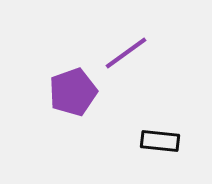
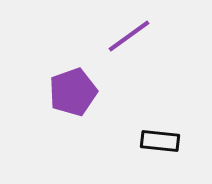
purple line: moved 3 px right, 17 px up
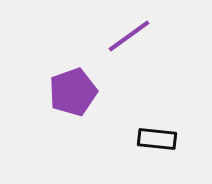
black rectangle: moved 3 px left, 2 px up
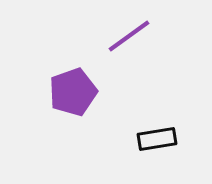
black rectangle: rotated 15 degrees counterclockwise
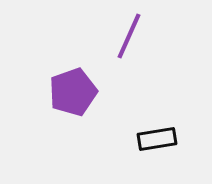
purple line: rotated 30 degrees counterclockwise
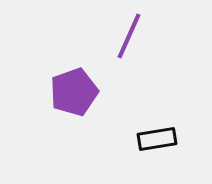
purple pentagon: moved 1 px right
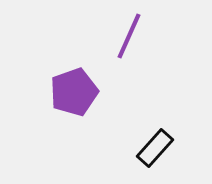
black rectangle: moved 2 px left, 9 px down; rotated 39 degrees counterclockwise
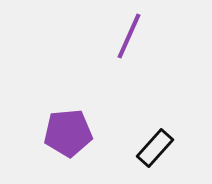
purple pentagon: moved 6 px left, 41 px down; rotated 15 degrees clockwise
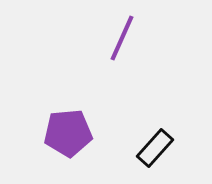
purple line: moved 7 px left, 2 px down
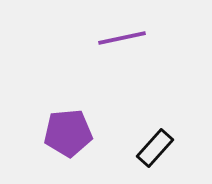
purple line: rotated 54 degrees clockwise
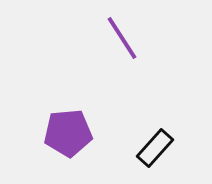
purple line: rotated 69 degrees clockwise
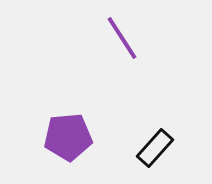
purple pentagon: moved 4 px down
